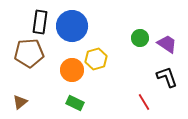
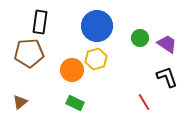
blue circle: moved 25 px right
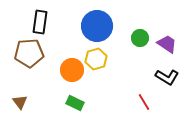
black L-shape: rotated 140 degrees clockwise
brown triangle: rotated 28 degrees counterclockwise
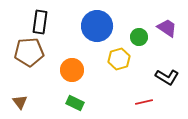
green circle: moved 1 px left, 1 px up
purple trapezoid: moved 16 px up
brown pentagon: moved 1 px up
yellow hexagon: moved 23 px right
red line: rotated 72 degrees counterclockwise
